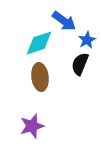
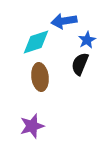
blue arrow: rotated 135 degrees clockwise
cyan diamond: moved 3 px left, 1 px up
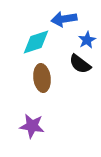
blue arrow: moved 2 px up
black semicircle: rotated 75 degrees counterclockwise
brown ellipse: moved 2 px right, 1 px down
purple star: rotated 25 degrees clockwise
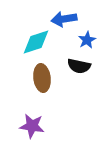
black semicircle: moved 1 px left, 2 px down; rotated 25 degrees counterclockwise
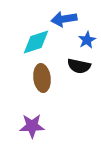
purple star: rotated 10 degrees counterclockwise
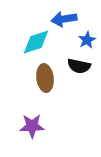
brown ellipse: moved 3 px right
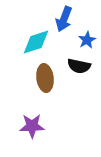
blue arrow: rotated 60 degrees counterclockwise
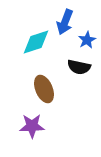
blue arrow: moved 1 px right, 3 px down
black semicircle: moved 1 px down
brown ellipse: moved 1 px left, 11 px down; rotated 16 degrees counterclockwise
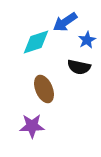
blue arrow: rotated 35 degrees clockwise
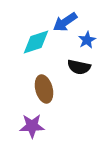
brown ellipse: rotated 8 degrees clockwise
